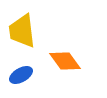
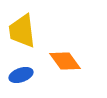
blue ellipse: rotated 10 degrees clockwise
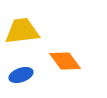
yellow trapezoid: rotated 90 degrees clockwise
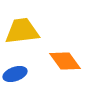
blue ellipse: moved 6 px left, 1 px up
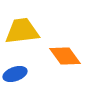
orange diamond: moved 5 px up
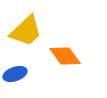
yellow trapezoid: moved 4 px right; rotated 144 degrees clockwise
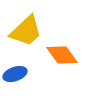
orange diamond: moved 3 px left, 1 px up
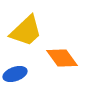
orange diamond: moved 3 px down
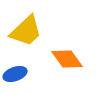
orange diamond: moved 5 px right, 1 px down
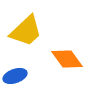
blue ellipse: moved 2 px down
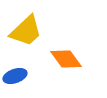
orange diamond: moved 1 px left
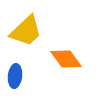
blue ellipse: rotated 65 degrees counterclockwise
